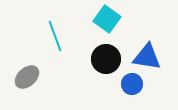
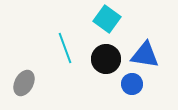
cyan line: moved 10 px right, 12 px down
blue triangle: moved 2 px left, 2 px up
gray ellipse: moved 3 px left, 6 px down; rotated 20 degrees counterclockwise
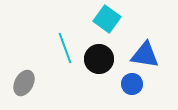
black circle: moved 7 px left
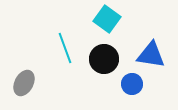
blue triangle: moved 6 px right
black circle: moved 5 px right
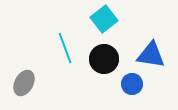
cyan square: moved 3 px left; rotated 16 degrees clockwise
